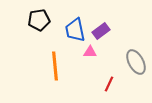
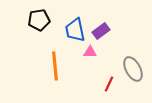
gray ellipse: moved 3 px left, 7 px down
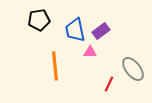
gray ellipse: rotated 10 degrees counterclockwise
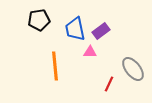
blue trapezoid: moved 1 px up
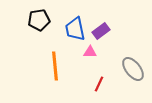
red line: moved 10 px left
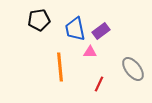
orange line: moved 5 px right, 1 px down
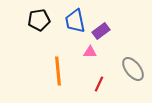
blue trapezoid: moved 8 px up
orange line: moved 2 px left, 4 px down
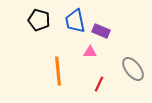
black pentagon: rotated 25 degrees clockwise
purple rectangle: rotated 60 degrees clockwise
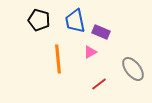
purple rectangle: moved 1 px down
pink triangle: rotated 32 degrees counterclockwise
orange line: moved 12 px up
red line: rotated 28 degrees clockwise
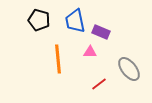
pink triangle: rotated 32 degrees clockwise
gray ellipse: moved 4 px left
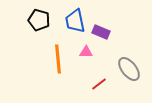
pink triangle: moved 4 px left
